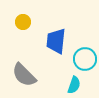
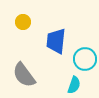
gray semicircle: rotated 8 degrees clockwise
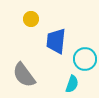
yellow circle: moved 8 px right, 3 px up
cyan semicircle: moved 2 px left, 1 px up
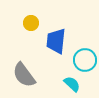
yellow circle: moved 4 px down
cyan circle: moved 1 px down
cyan semicircle: rotated 66 degrees counterclockwise
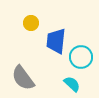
cyan circle: moved 4 px left, 3 px up
gray semicircle: moved 1 px left, 3 px down
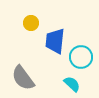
blue trapezoid: moved 1 px left
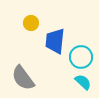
cyan semicircle: moved 11 px right, 2 px up
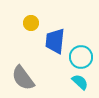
cyan semicircle: moved 3 px left
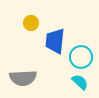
gray semicircle: rotated 56 degrees counterclockwise
